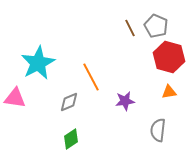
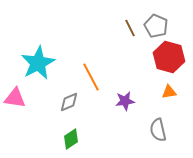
gray semicircle: rotated 20 degrees counterclockwise
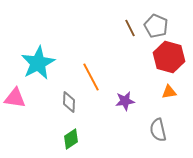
gray diamond: rotated 65 degrees counterclockwise
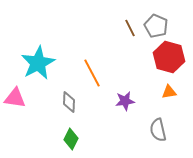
orange line: moved 1 px right, 4 px up
green diamond: rotated 30 degrees counterclockwise
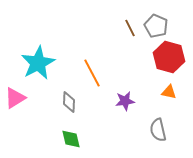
orange triangle: rotated 21 degrees clockwise
pink triangle: rotated 40 degrees counterclockwise
green diamond: rotated 40 degrees counterclockwise
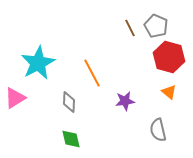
orange triangle: rotated 28 degrees clockwise
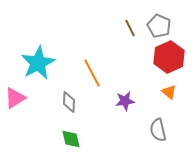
gray pentagon: moved 3 px right
red hexagon: rotated 20 degrees clockwise
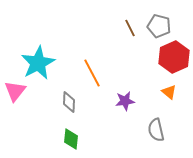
gray pentagon: rotated 10 degrees counterclockwise
red hexagon: moved 5 px right
pink triangle: moved 7 px up; rotated 20 degrees counterclockwise
gray semicircle: moved 2 px left
green diamond: rotated 20 degrees clockwise
